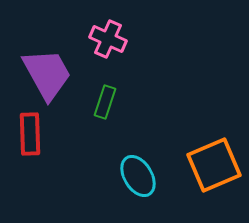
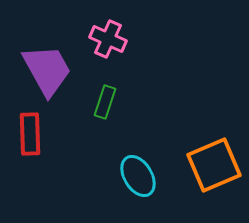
purple trapezoid: moved 4 px up
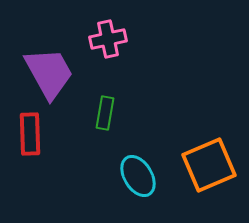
pink cross: rotated 36 degrees counterclockwise
purple trapezoid: moved 2 px right, 3 px down
green rectangle: moved 11 px down; rotated 8 degrees counterclockwise
orange square: moved 5 px left
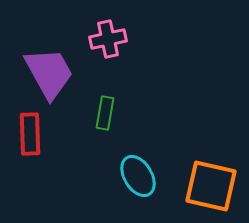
orange square: moved 2 px right, 21 px down; rotated 36 degrees clockwise
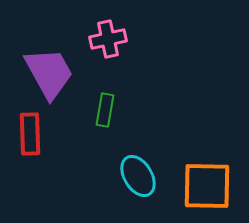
green rectangle: moved 3 px up
orange square: moved 4 px left; rotated 12 degrees counterclockwise
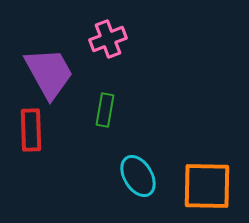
pink cross: rotated 9 degrees counterclockwise
red rectangle: moved 1 px right, 4 px up
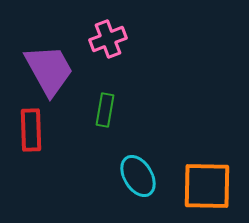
purple trapezoid: moved 3 px up
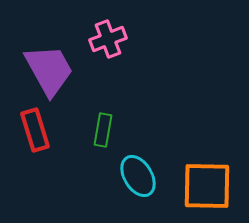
green rectangle: moved 2 px left, 20 px down
red rectangle: moved 4 px right; rotated 15 degrees counterclockwise
